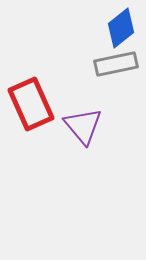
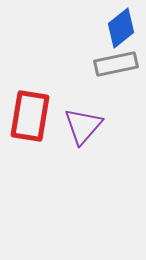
red rectangle: moved 1 px left, 12 px down; rotated 33 degrees clockwise
purple triangle: rotated 21 degrees clockwise
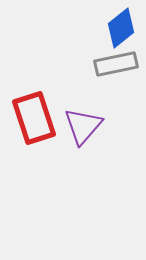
red rectangle: moved 4 px right, 2 px down; rotated 27 degrees counterclockwise
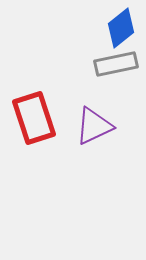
purple triangle: moved 11 px right; rotated 24 degrees clockwise
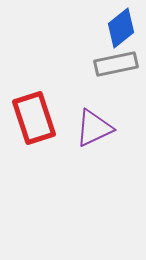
purple triangle: moved 2 px down
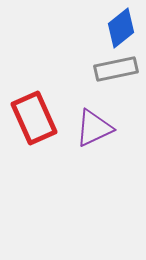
gray rectangle: moved 5 px down
red rectangle: rotated 6 degrees counterclockwise
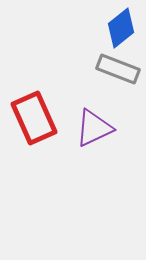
gray rectangle: moved 2 px right; rotated 33 degrees clockwise
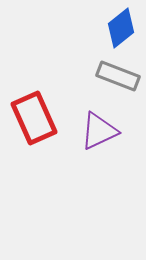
gray rectangle: moved 7 px down
purple triangle: moved 5 px right, 3 px down
